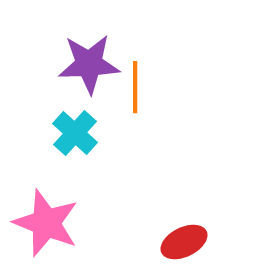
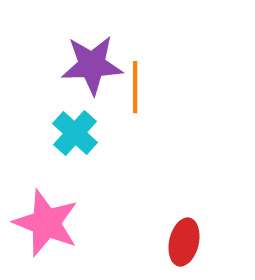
purple star: moved 3 px right, 1 px down
red ellipse: rotated 51 degrees counterclockwise
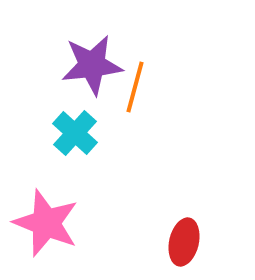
purple star: rotated 4 degrees counterclockwise
orange line: rotated 15 degrees clockwise
